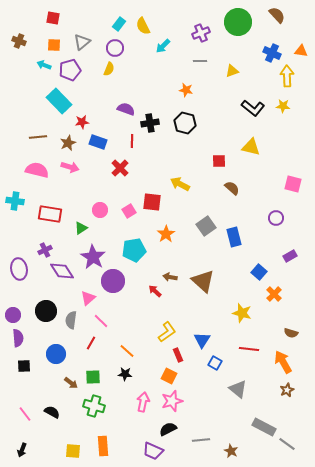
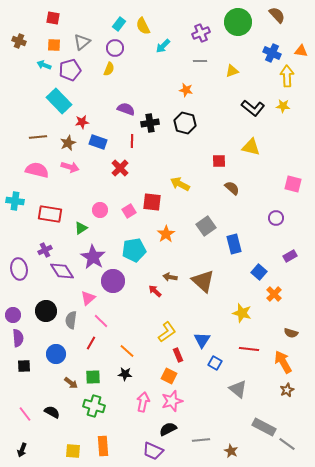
blue rectangle at (234, 237): moved 7 px down
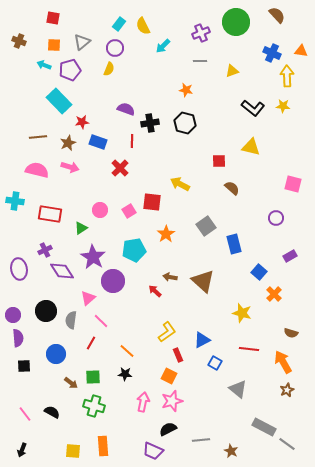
green circle at (238, 22): moved 2 px left
blue triangle at (202, 340): rotated 30 degrees clockwise
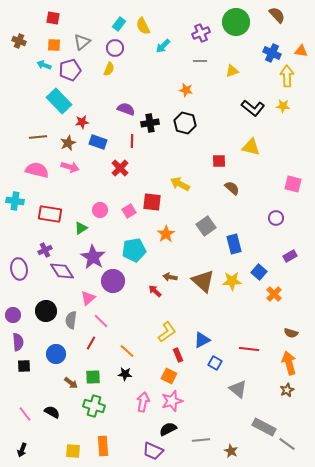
yellow star at (242, 313): moved 10 px left, 32 px up; rotated 18 degrees counterclockwise
purple semicircle at (18, 338): moved 4 px down
orange arrow at (283, 362): moved 6 px right, 1 px down; rotated 15 degrees clockwise
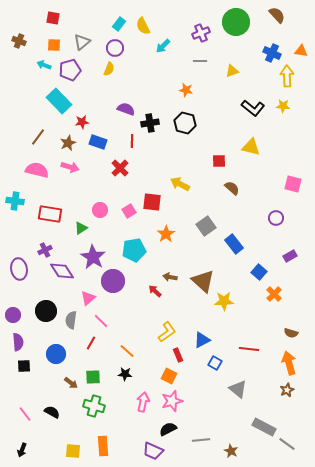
brown line at (38, 137): rotated 48 degrees counterclockwise
blue rectangle at (234, 244): rotated 24 degrees counterclockwise
yellow star at (232, 281): moved 8 px left, 20 px down
